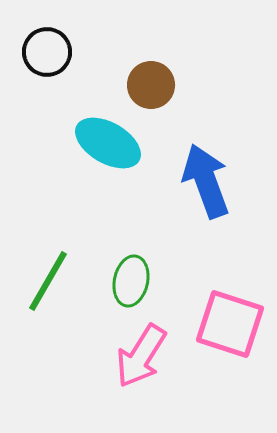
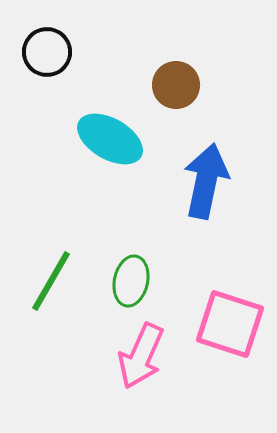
brown circle: moved 25 px right
cyan ellipse: moved 2 px right, 4 px up
blue arrow: rotated 32 degrees clockwise
green line: moved 3 px right
pink arrow: rotated 8 degrees counterclockwise
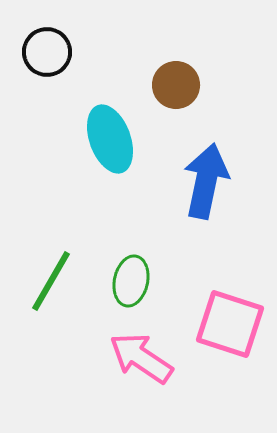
cyan ellipse: rotated 40 degrees clockwise
pink arrow: moved 2 px down; rotated 100 degrees clockwise
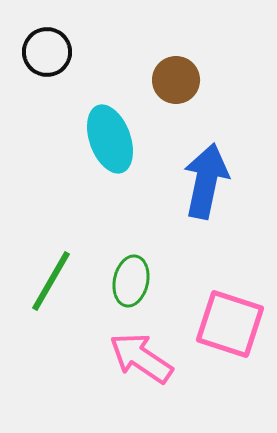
brown circle: moved 5 px up
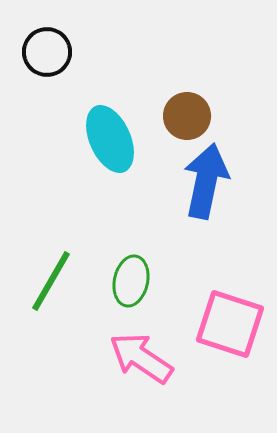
brown circle: moved 11 px right, 36 px down
cyan ellipse: rotated 4 degrees counterclockwise
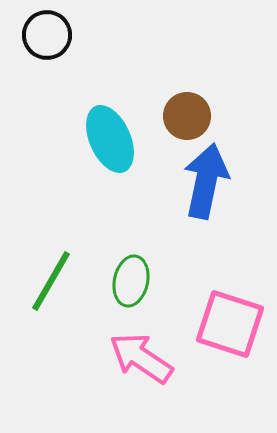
black circle: moved 17 px up
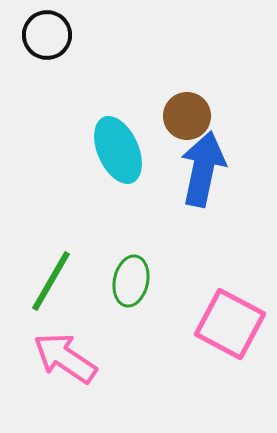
cyan ellipse: moved 8 px right, 11 px down
blue arrow: moved 3 px left, 12 px up
pink square: rotated 10 degrees clockwise
pink arrow: moved 76 px left
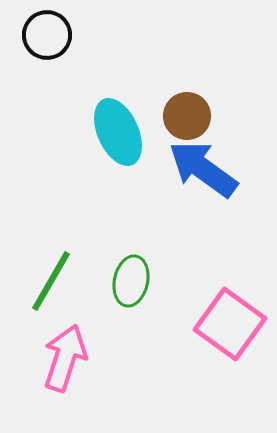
cyan ellipse: moved 18 px up
blue arrow: rotated 66 degrees counterclockwise
pink square: rotated 8 degrees clockwise
pink arrow: rotated 74 degrees clockwise
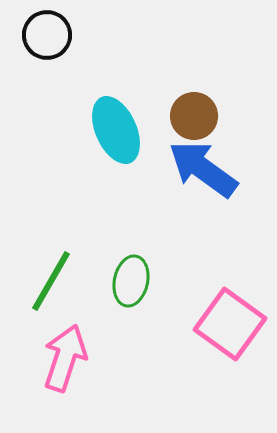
brown circle: moved 7 px right
cyan ellipse: moved 2 px left, 2 px up
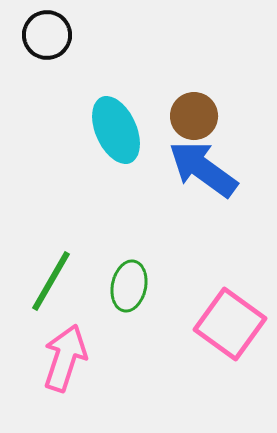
green ellipse: moved 2 px left, 5 px down
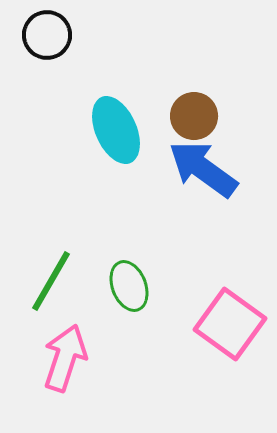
green ellipse: rotated 33 degrees counterclockwise
